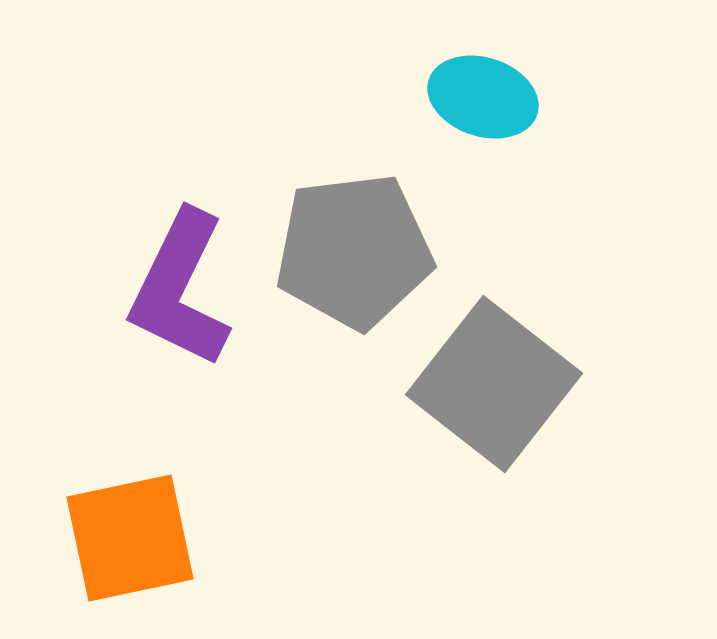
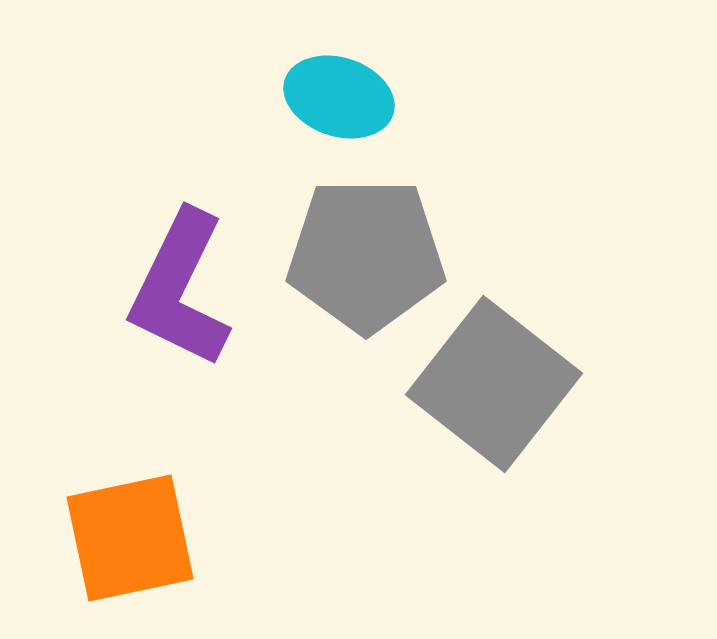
cyan ellipse: moved 144 px left
gray pentagon: moved 12 px right, 4 px down; rotated 7 degrees clockwise
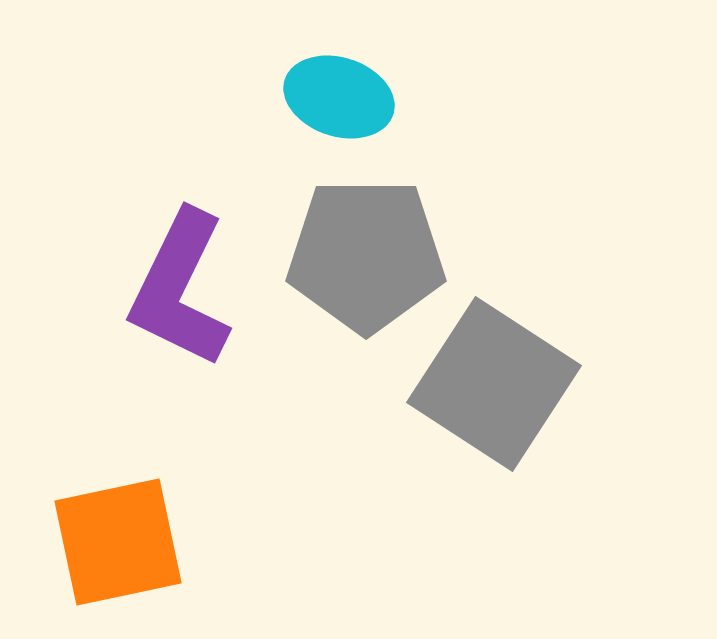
gray square: rotated 5 degrees counterclockwise
orange square: moved 12 px left, 4 px down
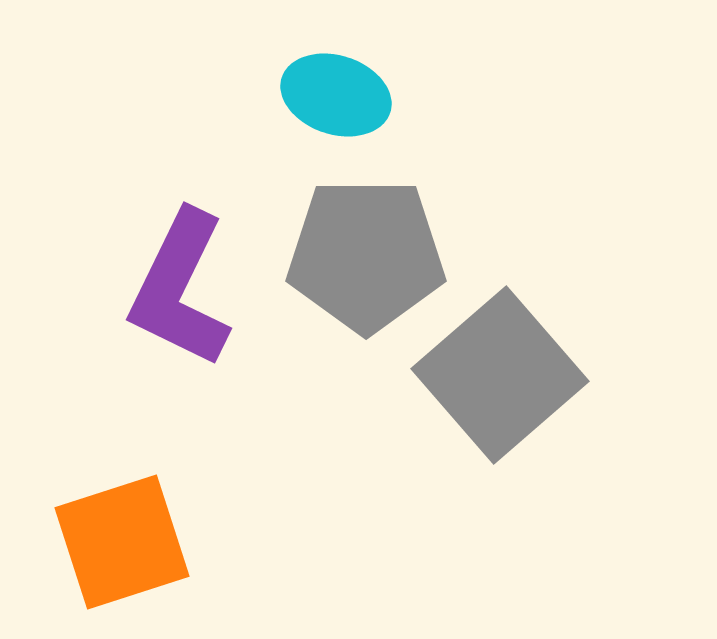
cyan ellipse: moved 3 px left, 2 px up
gray square: moved 6 px right, 9 px up; rotated 16 degrees clockwise
orange square: moved 4 px right; rotated 6 degrees counterclockwise
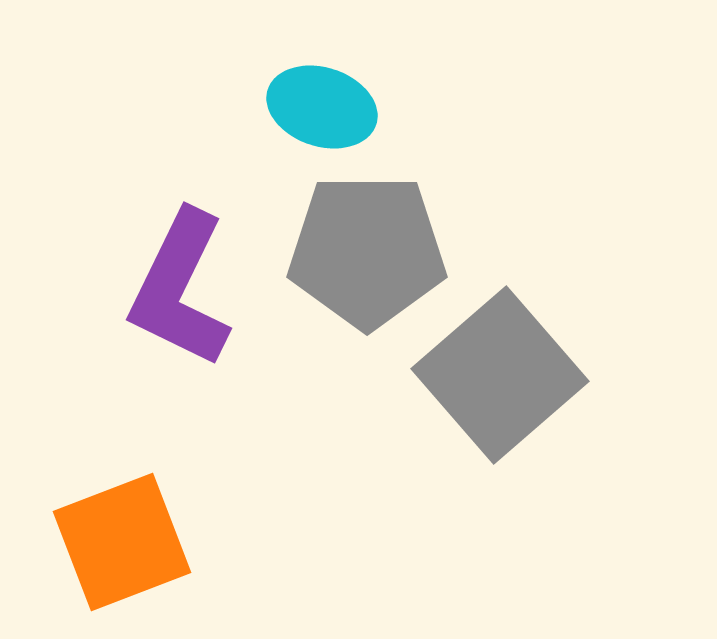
cyan ellipse: moved 14 px left, 12 px down
gray pentagon: moved 1 px right, 4 px up
orange square: rotated 3 degrees counterclockwise
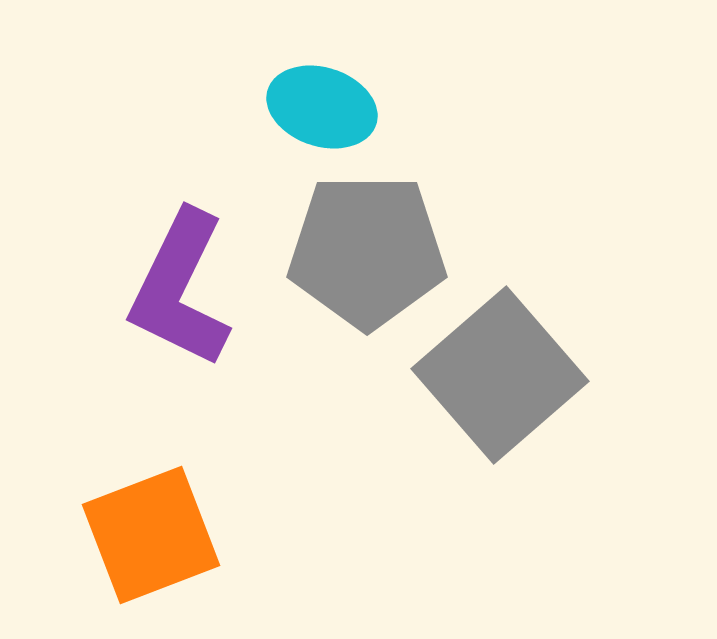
orange square: moved 29 px right, 7 px up
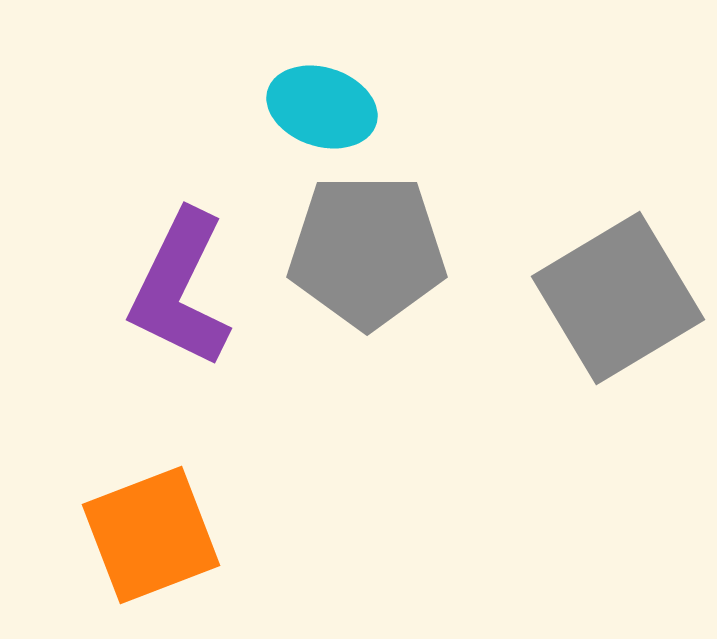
gray square: moved 118 px right, 77 px up; rotated 10 degrees clockwise
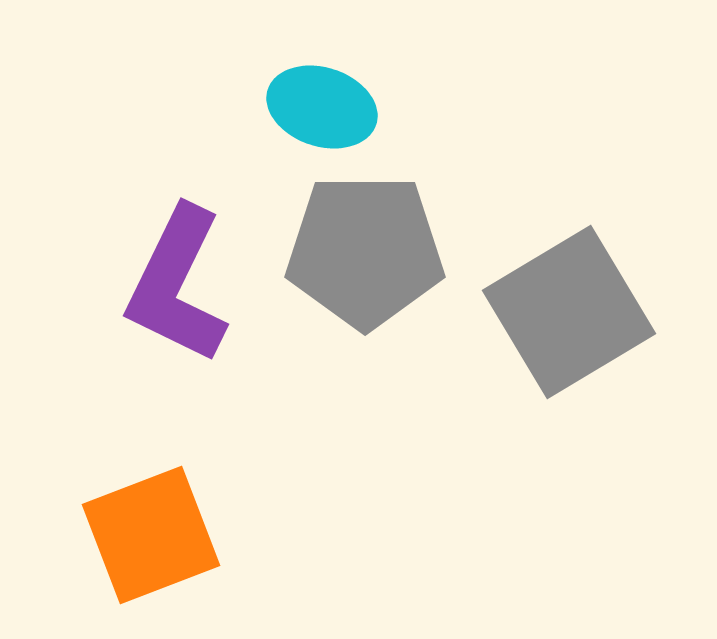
gray pentagon: moved 2 px left
purple L-shape: moved 3 px left, 4 px up
gray square: moved 49 px left, 14 px down
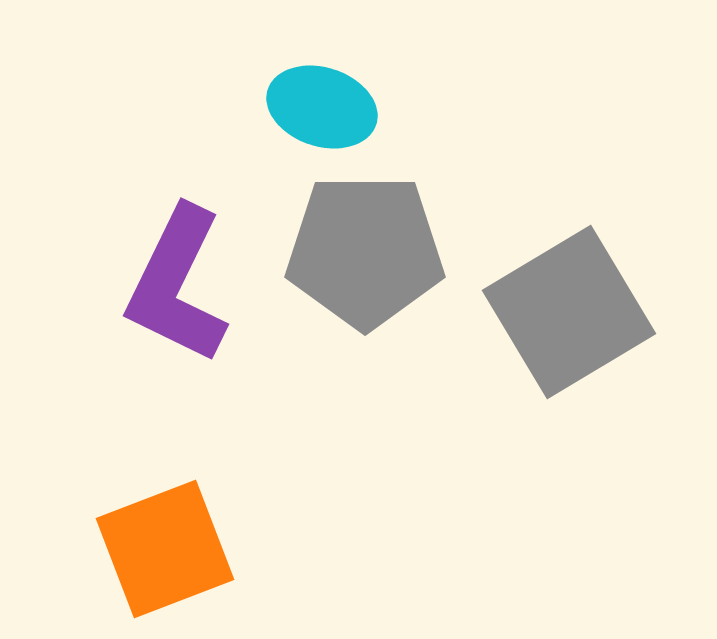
orange square: moved 14 px right, 14 px down
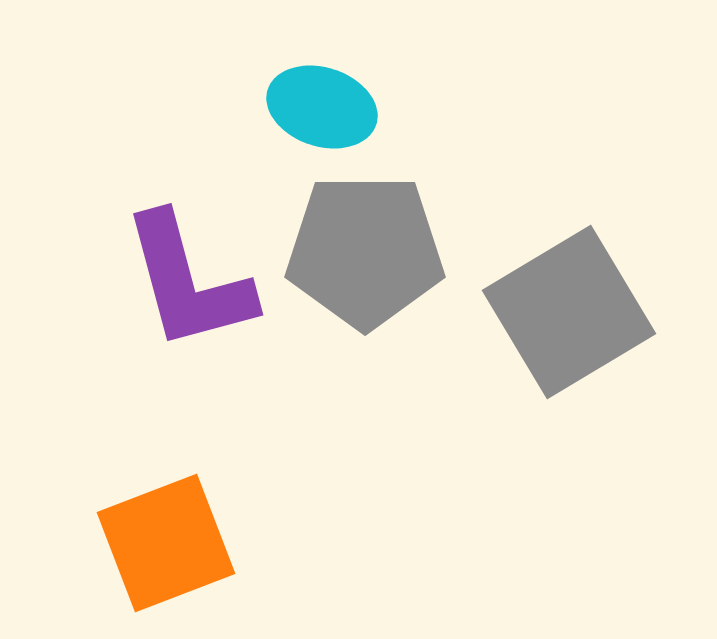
purple L-shape: moved 11 px right, 3 px up; rotated 41 degrees counterclockwise
orange square: moved 1 px right, 6 px up
